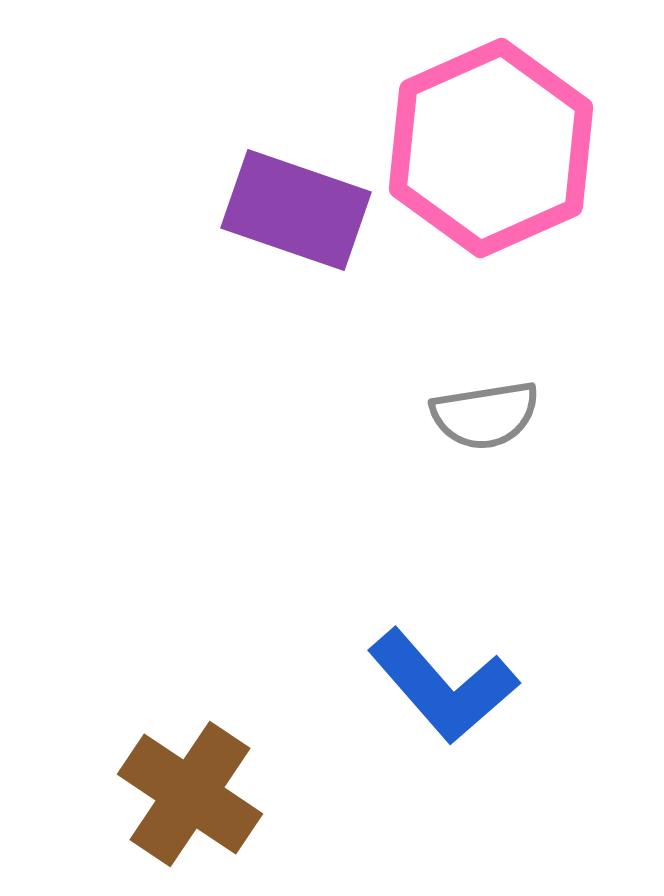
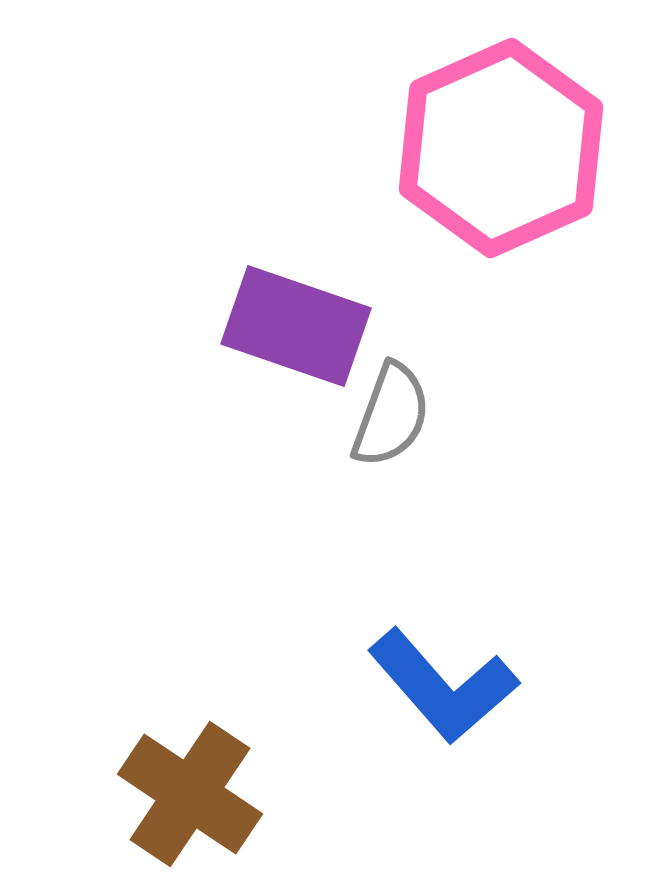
pink hexagon: moved 10 px right
purple rectangle: moved 116 px down
gray semicircle: moved 94 px left; rotated 61 degrees counterclockwise
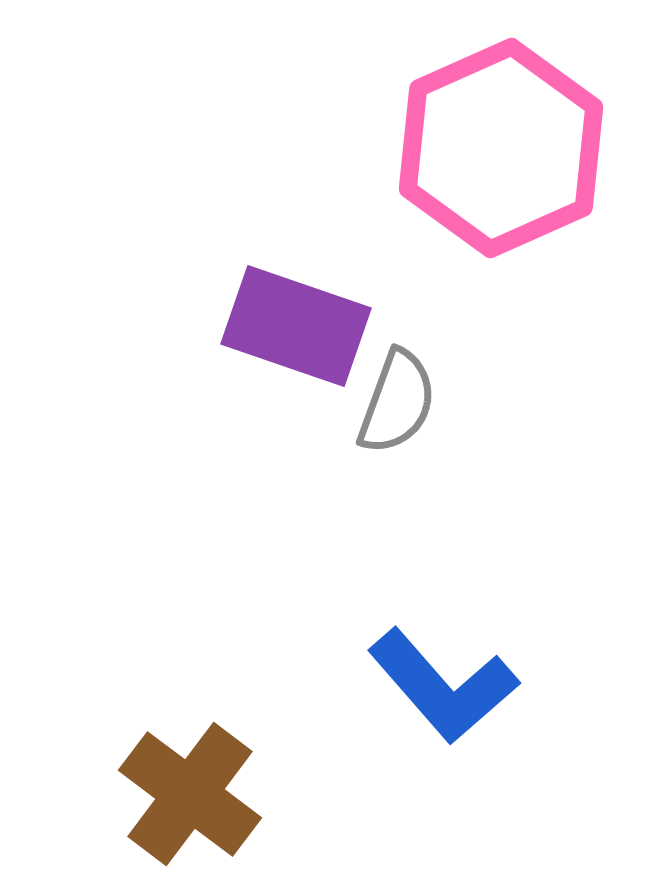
gray semicircle: moved 6 px right, 13 px up
brown cross: rotated 3 degrees clockwise
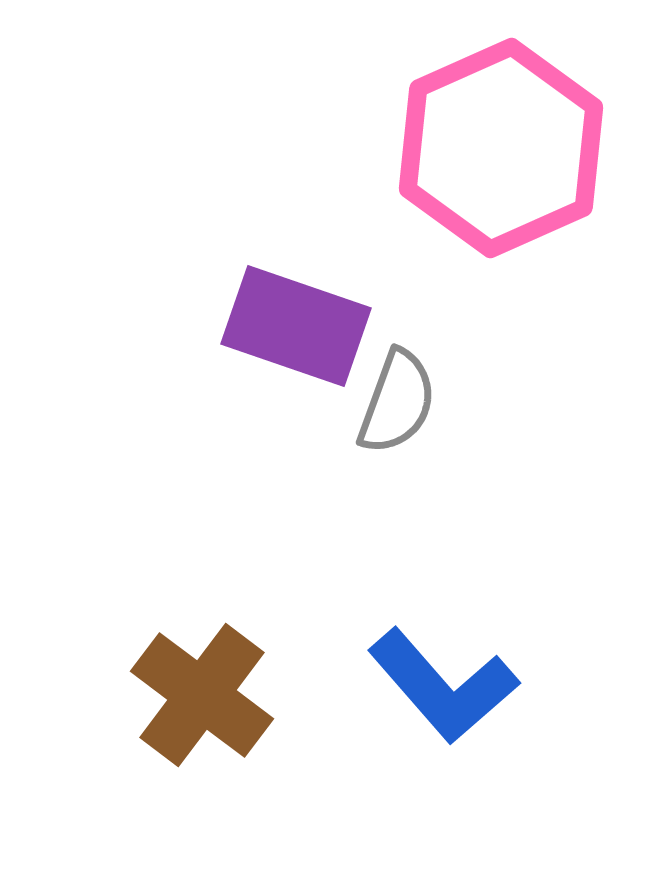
brown cross: moved 12 px right, 99 px up
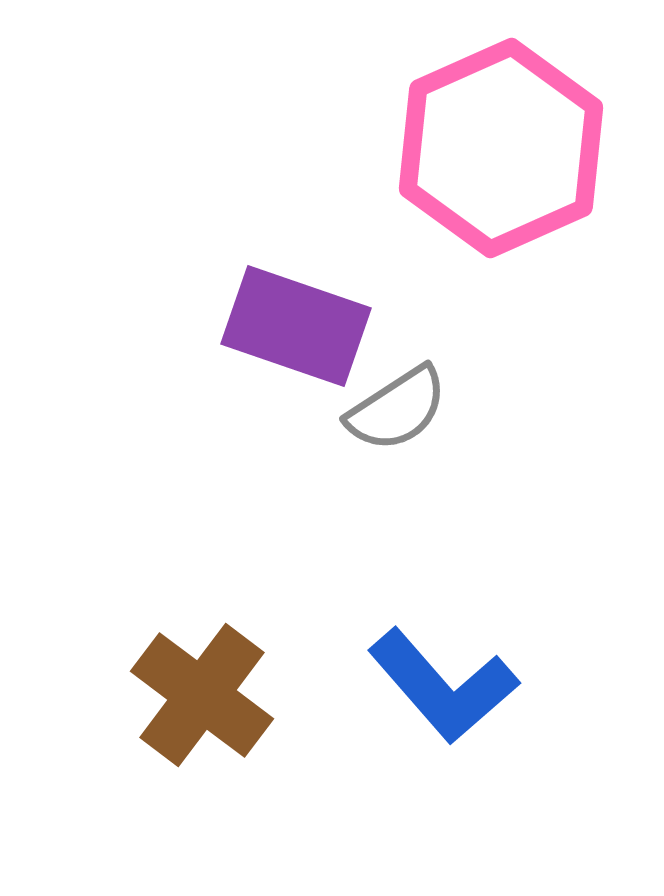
gray semicircle: moved 7 px down; rotated 37 degrees clockwise
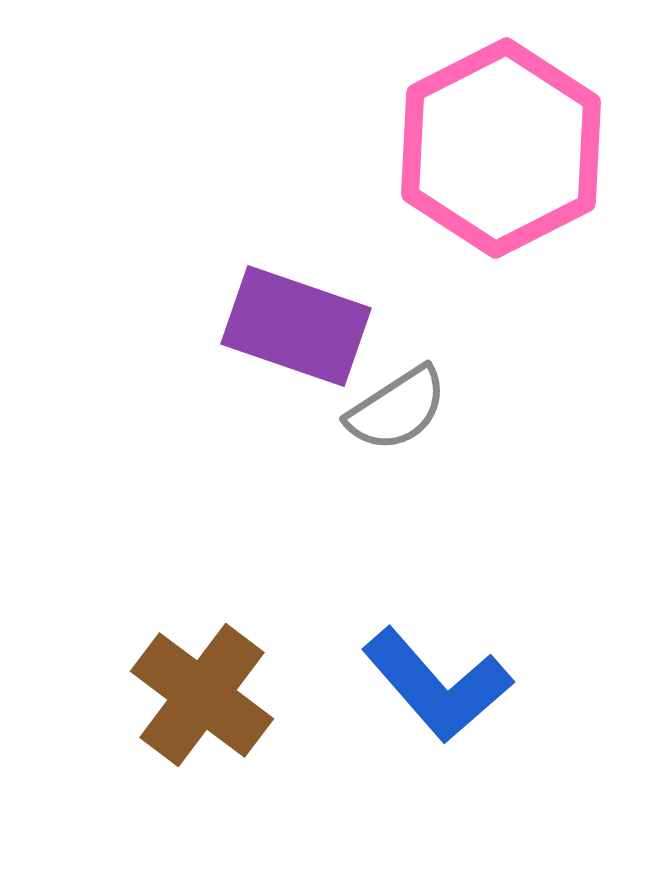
pink hexagon: rotated 3 degrees counterclockwise
blue L-shape: moved 6 px left, 1 px up
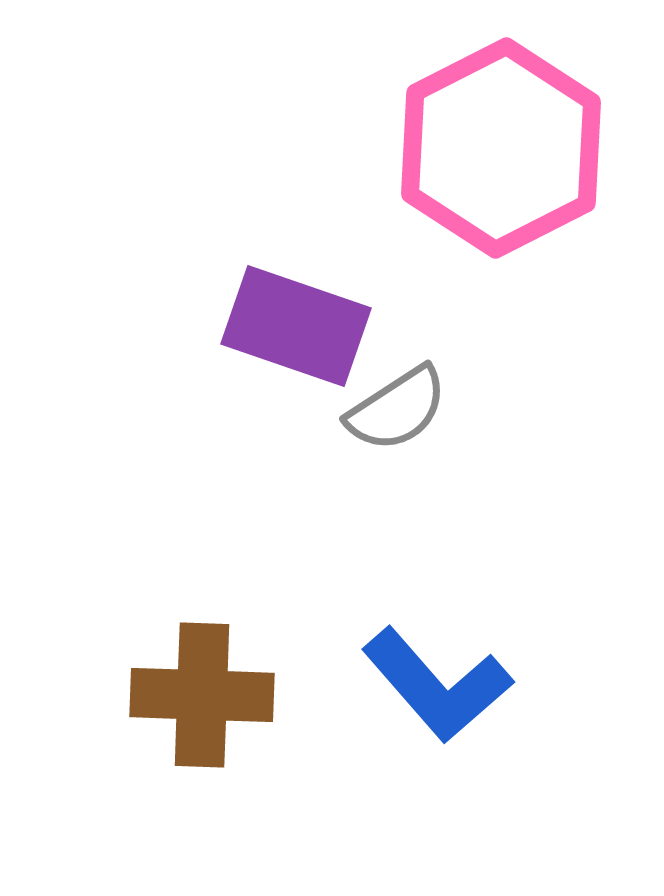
brown cross: rotated 35 degrees counterclockwise
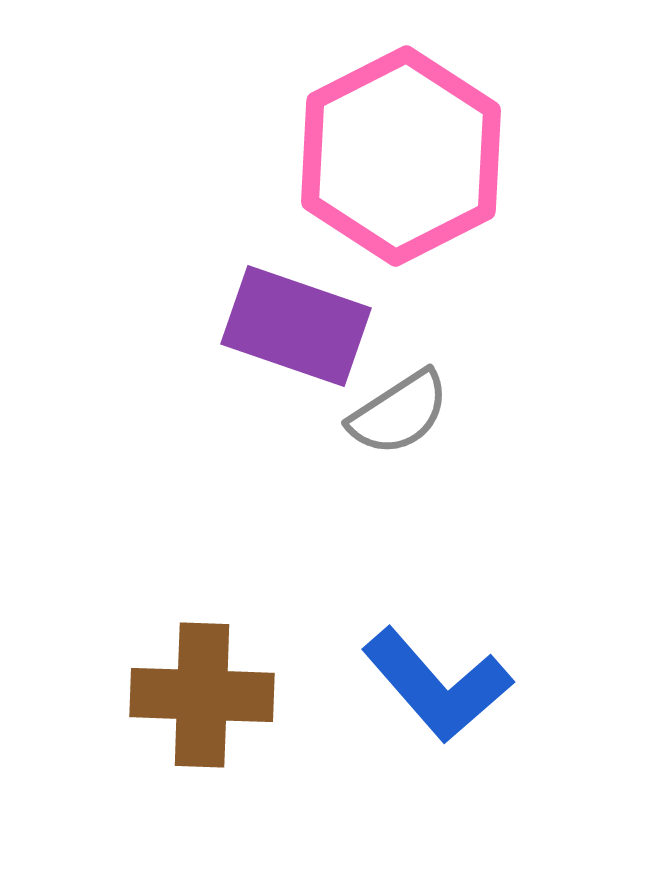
pink hexagon: moved 100 px left, 8 px down
gray semicircle: moved 2 px right, 4 px down
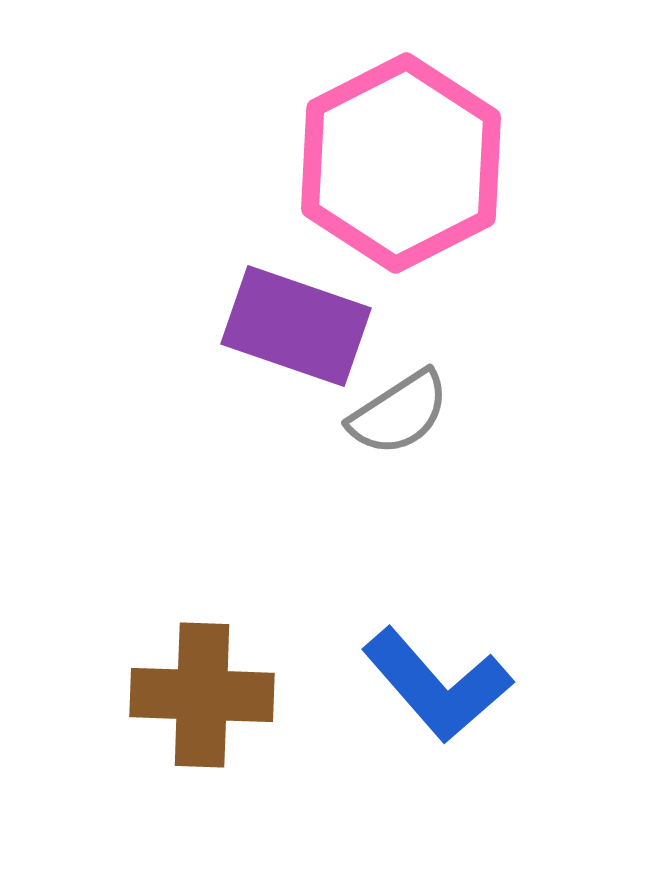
pink hexagon: moved 7 px down
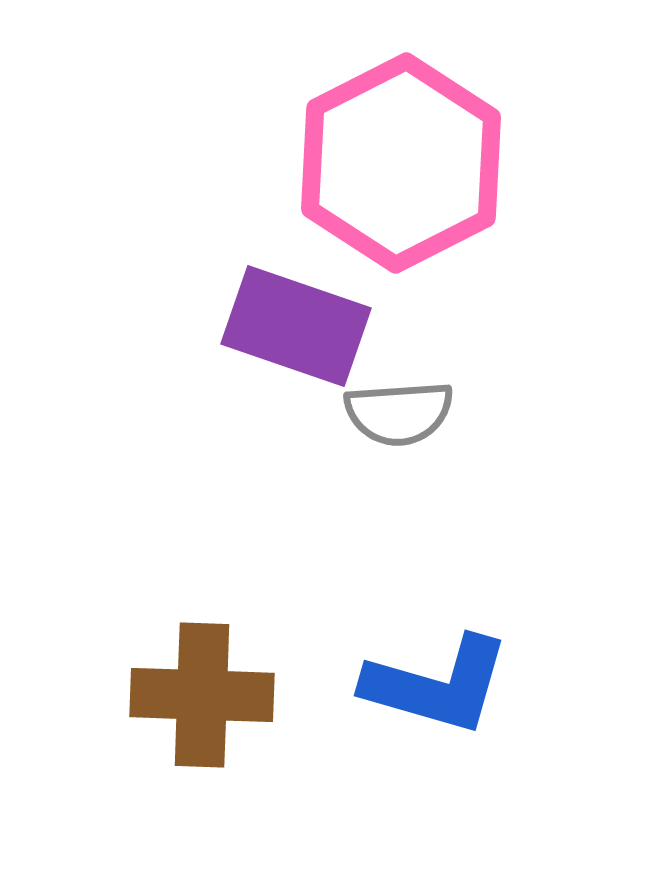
gray semicircle: rotated 29 degrees clockwise
blue L-shape: rotated 33 degrees counterclockwise
